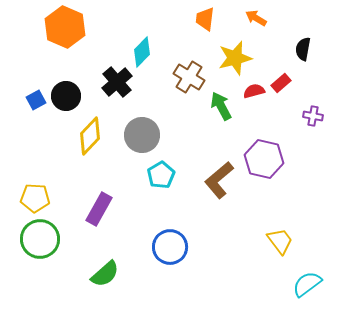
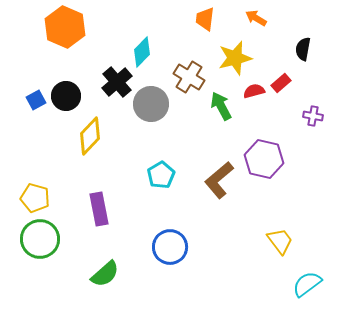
gray circle: moved 9 px right, 31 px up
yellow pentagon: rotated 12 degrees clockwise
purple rectangle: rotated 40 degrees counterclockwise
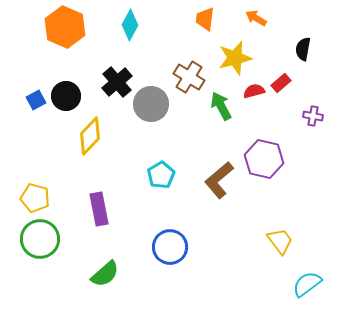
cyan diamond: moved 12 px left, 27 px up; rotated 16 degrees counterclockwise
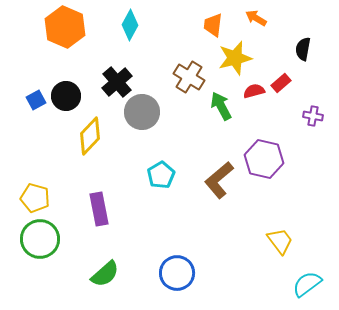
orange trapezoid: moved 8 px right, 6 px down
gray circle: moved 9 px left, 8 px down
blue circle: moved 7 px right, 26 px down
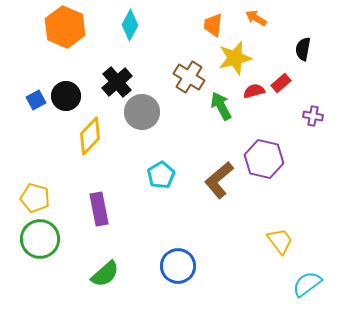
blue circle: moved 1 px right, 7 px up
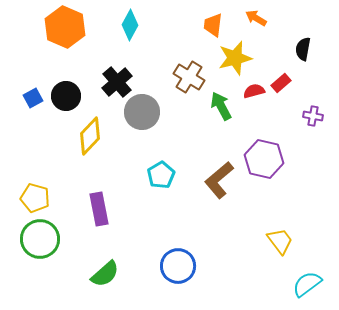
blue square: moved 3 px left, 2 px up
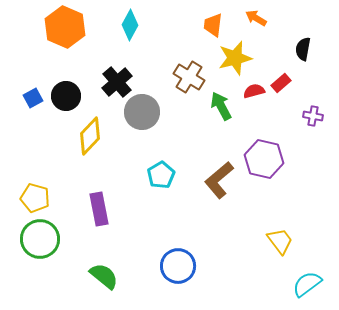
green semicircle: moved 1 px left, 2 px down; rotated 100 degrees counterclockwise
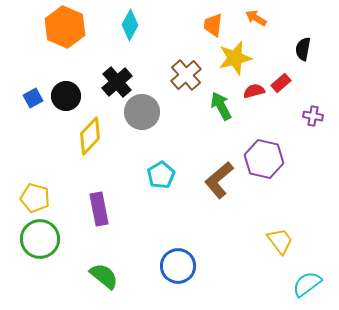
brown cross: moved 3 px left, 2 px up; rotated 16 degrees clockwise
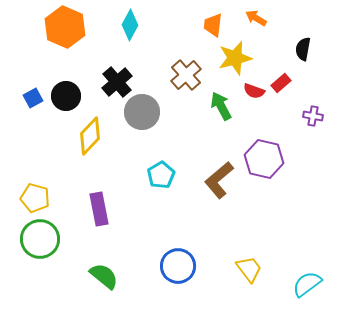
red semicircle: rotated 145 degrees counterclockwise
yellow trapezoid: moved 31 px left, 28 px down
